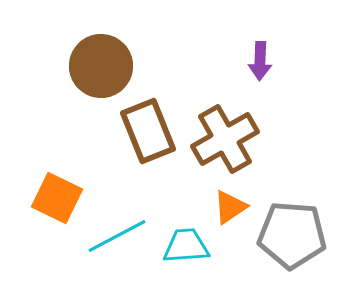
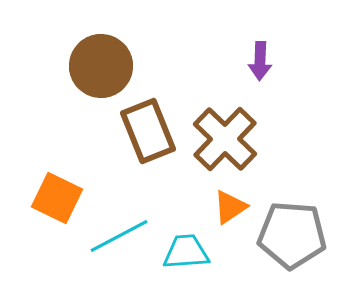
brown cross: rotated 16 degrees counterclockwise
cyan line: moved 2 px right
cyan trapezoid: moved 6 px down
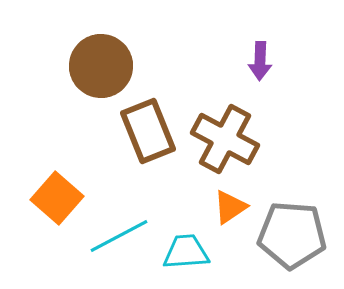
brown cross: rotated 16 degrees counterclockwise
orange square: rotated 15 degrees clockwise
